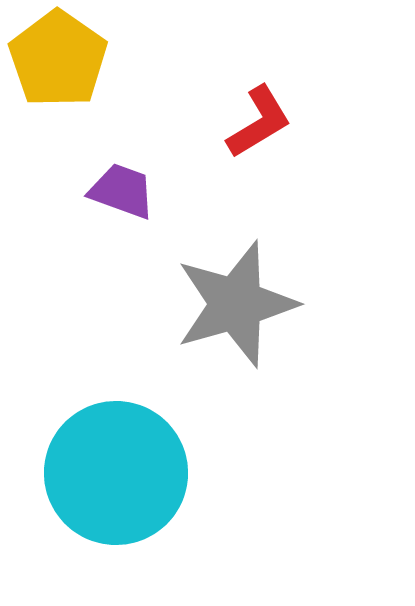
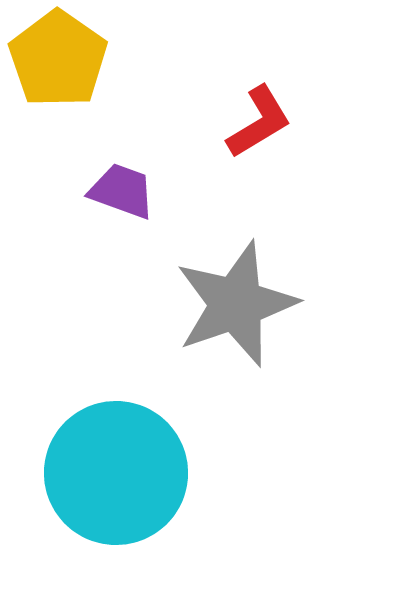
gray star: rotated 3 degrees counterclockwise
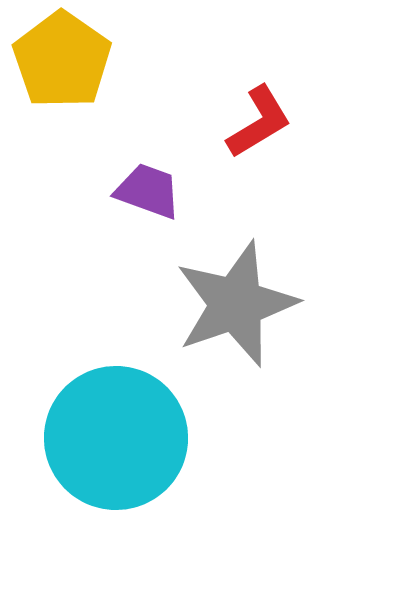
yellow pentagon: moved 4 px right, 1 px down
purple trapezoid: moved 26 px right
cyan circle: moved 35 px up
